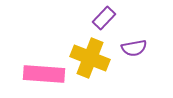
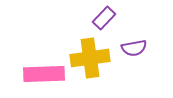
yellow cross: rotated 30 degrees counterclockwise
pink rectangle: rotated 6 degrees counterclockwise
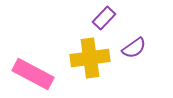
purple semicircle: rotated 25 degrees counterclockwise
pink rectangle: moved 11 px left; rotated 30 degrees clockwise
